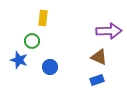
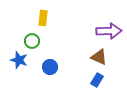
blue rectangle: rotated 40 degrees counterclockwise
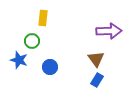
brown triangle: moved 3 px left, 2 px down; rotated 30 degrees clockwise
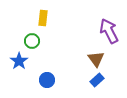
purple arrow: rotated 115 degrees counterclockwise
blue star: moved 1 px down; rotated 18 degrees clockwise
blue circle: moved 3 px left, 13 px down
blue rectangle: rotated 16 degrees clockwise
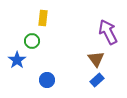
purple arrow: moved 1 px left, 1 px down
blue star: moved 2 px left, 1 px up
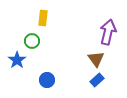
purple arrow: rotated 40 degrees clockwise
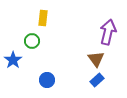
blue star: moved 4 px left
